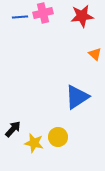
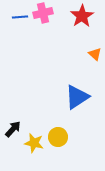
red star: rotated 25 degrees counterclockwise
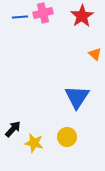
blue triangle: rotated 24 degrees counterclockwise
yellow circle: moved 9 px right
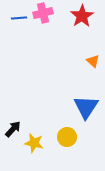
blue line: moved 1 px left, 1 px down
orange triangle: moved 2 px left, 7 px down
blue triangle: moved 9 px right, 10 px down
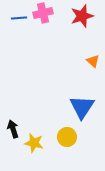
red star: rotated 15 degrees clockwise
blue triangle: moved 4 px left
black arrow: rotated 60 degrees counterclockwise
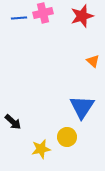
black arrow: moved 7 px up; rotated 150 degrees clockwise
yellow star: moved 7 px right, 6 px down; rotated 24 degrees counterclockwise
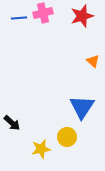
black arrow: moved 1 px left, 1 px down
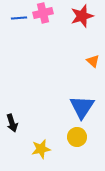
black arrow: rotated 30 degrees clockwise
yellow circle: moved 10 px right
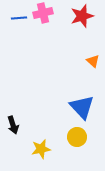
blue triangle: rotated 16 degrees counterclockwise
black arrow: moved 1 px right, 2 px down
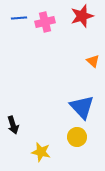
pink cross: moved 2 px right, 9 px down
yellow star: moved 3 px down; rotated 24 degrees clockwise
